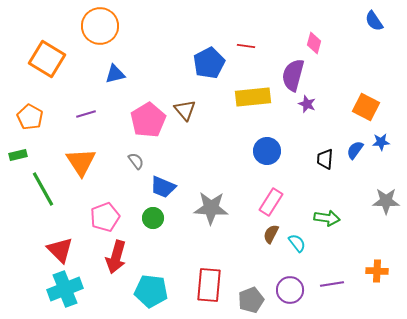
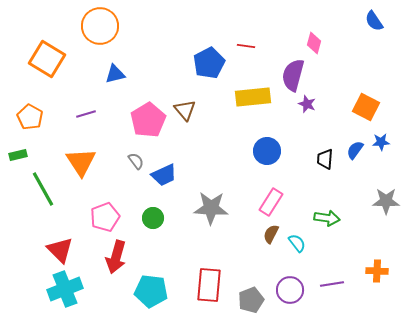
blue trapezoid at (163, 187): moved 1 px right, 12 px up; rotated 48 degrees counterclockwise
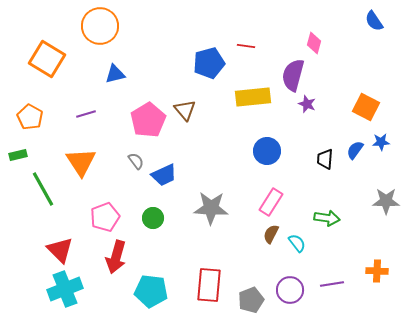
blue pentagon at (209, 63): rotated 12 degrees clockwise
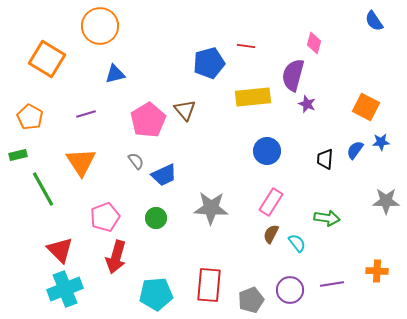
green circle at (153, 218): moved 3 px right
cyan pentagon at (151, 291): moved 5 px right, 3 px down; rotated 12 degrees counterclockwise
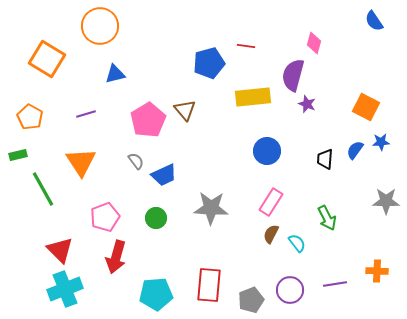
green arrow at (327, 218): rotated 55 degrees clockwise
purple line at (332, 284): moved 3 px right
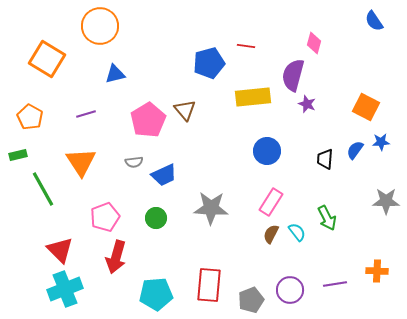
gray semicircle at (136, 161): moved 2 px left, 1 px down; rotated 120 degrees clockwise
cyan semicircle at (297, 243): moved 11 px up
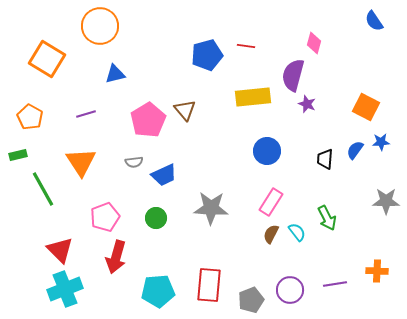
blue pentagon at (209, 63): moved 2 px left, 8 px up
cyan pentagon at (156, 294): moved 2 px right, 3 px up
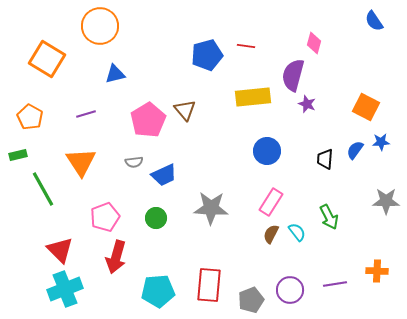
green arrow at (327, 218): moved 2 px right, 1 px up
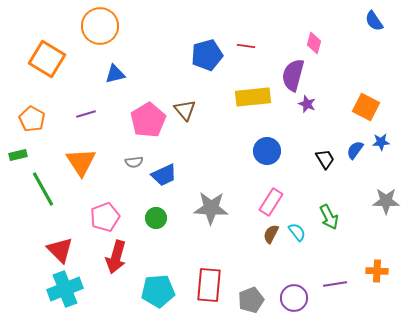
orange pentagon at (30, 117): moved 2 px right, 2 px down
black trapezoid at (325, 159): rotated 145 degrees clockwise
purple circle at (290, 290): moved 4 px right, 8 px down
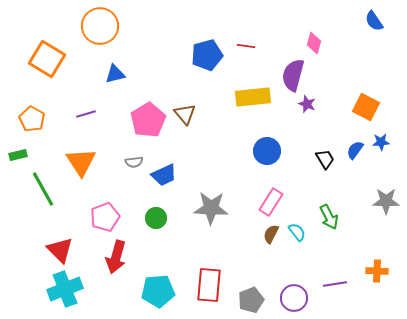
brown triangle at (185, 110): moved 4 px down
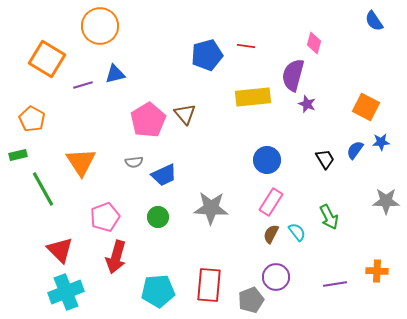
purple line at (86, 114): moved 3 px left, 29 px up
blue circle at (267, 151): moved 9 px down
green circle at (156, 218): moved 2 px right, 1 px up
cyan cross at (65, 289): moved 1 px right, 3 px down
purple circle at (294, 298): moved 18 px left, 21 px up
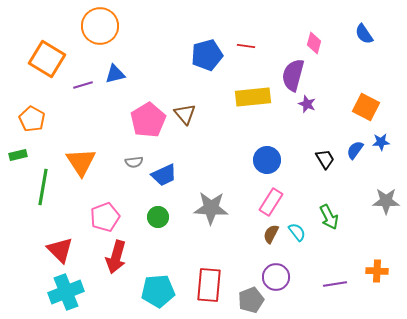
blue semicircle at (374, 21): moved 10 px left, 13 px down
green line at (43, 189): moved 2 px up; rotated 39 degrees clockwise
